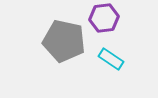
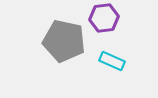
cyan rectangle: moved 1 px right, 2 px down; rotated 10 degrees counterclockwise
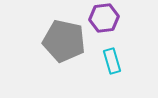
cyan rectangle: rotated 50 degrees clockwise
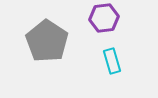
gray pentagon: moved 17 px left; rotated 21 degrees clockwise
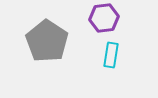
cyan rectangle: moved 1 px left, 6 px up; rotated 25 degrees clockwise
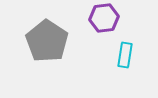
cyan rectangle: moved 14 px right
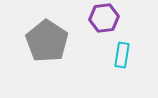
cyan rectangle: moved 3 px left
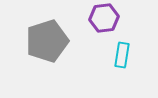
gray pentagon: rotated 21 degrees clockwise
